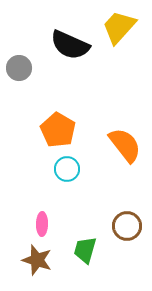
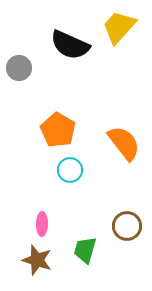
orange semicircle: moved 1 px left, 2 px up
cyan circle: moved 3 px right, 1 px down
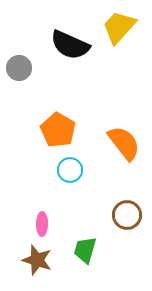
brown circle: moved 11 px up
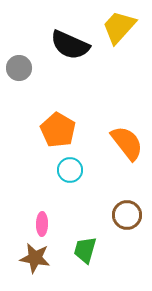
orange semicircle: moved 3 px right
brown star: moved 2 px left, 2 px up; rotated 8 degrees counterclockwise
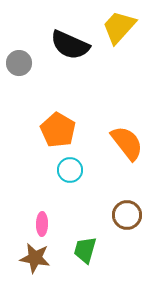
gray circle: moved 5 px up
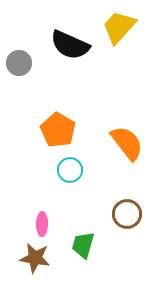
brown circle: moved 1 px up
green trapezoid: moved 2 px left, 5 px up
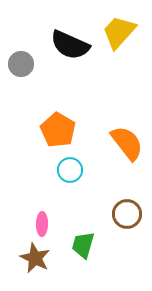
yellow trapezoid: moved 5 px down
gray circle: moved 2 px right, 1 px down
brown star: rotated 16 degrees clockwise
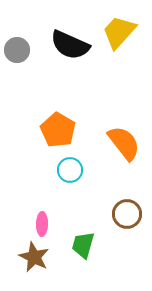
gray circle: moved 4 px left, 14 px up
orange semicircle: moved 3 px left
brown star: moved 1 px left, 1 px up
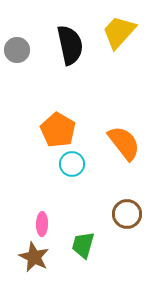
black semicircle: rotated 126 degrees counterclockwise
cyan circle: moved 2 px right, 6 px up
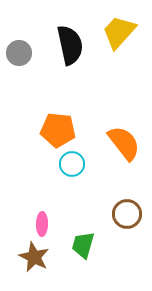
gray circle: moved 2 px right, 3 px down
orange pentagon: rotated 24 degrees counterclockwise
